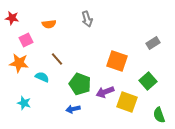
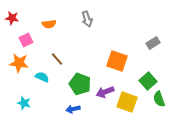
green semicircle: moved 16 px up
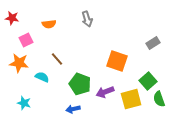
yellow square: moved 4 px right, 3 px up; rotated 35 degrees counterclockwise
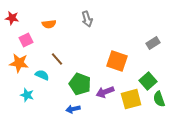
cyan semicircle: moved 2 px up
cyan star: moved 3 px right, 8 px up
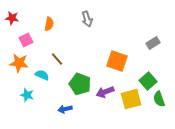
orange semicircle: rotated 72 degrees counterclockwise
blue arrow: moved 8 px left
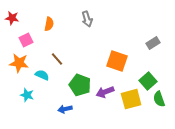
green pentagon: moved 1 px down
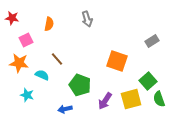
gray rectangle: moved 1 px left, 2 px up
purple arrow: moved 9 px down; rotated 36 degrees counterclockwise
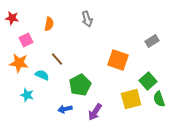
orange square: moved 1 px right, 1 px up
green pentagon: rotated 25 degrees clockwise
purple arrow: moved 10 px left, 11 px down
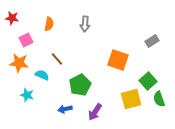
gray arrow: moved 2 px left, 5 px down; rotated 21 degrees clockwise
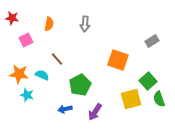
orange star: moved 11 px down
